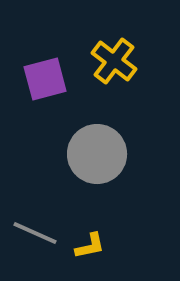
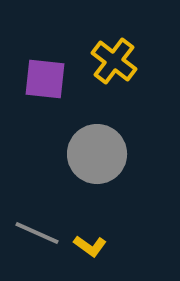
purple square: rotated 21 degrees clockwise
gray line: moved 2 px right
yellow L-shape: rotated 48 degrees clockwise
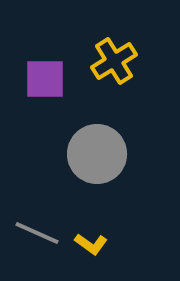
yellow cross: rotated 21 degrees clockwise
purple square: rotated 6 degrees counterclockwise
yellow L-shape: moved 1 px right, 2 px up
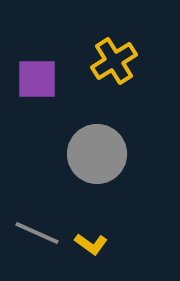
purple square: moved 8 px left
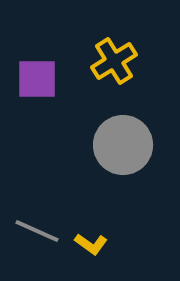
gray circle: moved 26 px right, 9 px up
gray line: moved 2 px up
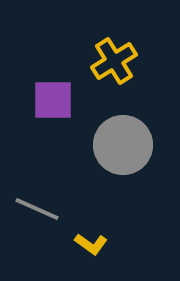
purple square: moved 16 px right, 21 px down
gray line: moved 22 px up
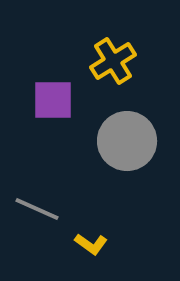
yellow cross: moved 1 px left
gray circle: moved 4 px right, 4 px up
